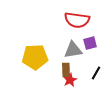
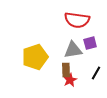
yellow pentagon: rotated 15 degrees counterclockwise
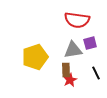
black line: rotated 56 degrees counterclockwise
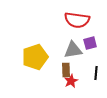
black line: rotated 32 degrees clockwise
red star: moved 1 px right, 1 px down
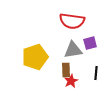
red semicircle: moved 5 px left, 1 px down
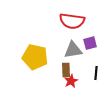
yellow pentagon: rotated 30 degrees clockwise
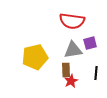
yellow pentagon: rotated 25 degrees counterclockwise
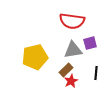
brown rectangle: rotated 48 degrees clockwise
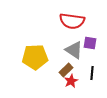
purple square: rotated 24 degrees clockwise
gray triangle: moved 1 px right; rotated 42 degrees clockwise
yellow pentagon: rotated 10 degrees clockwise
black line: moved 4 px left
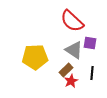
red semicircle: rotated 35 degrees clockwise
